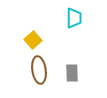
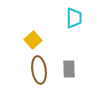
gray rectangle: moved 3 px left, 4 px up
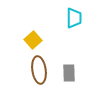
gray rectangle: moved 4 px down
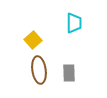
cyan trapezoid: moved 5 px down
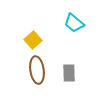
cyan trapezoid: rotated 130 degrees clockwise
brown ellipse: moved 2 px left
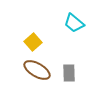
yellow square: moved 2 px down
brown ellipse: rotated 52 degrees counterclockwise
